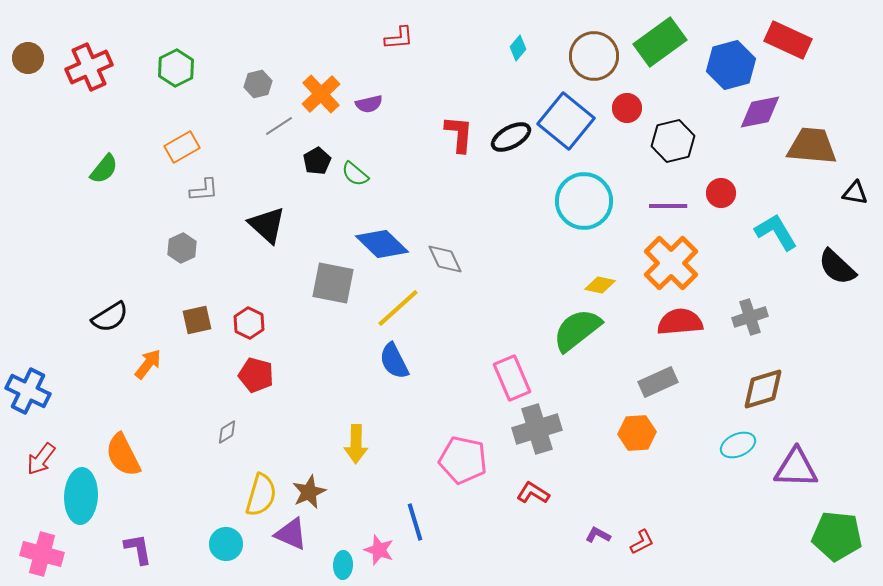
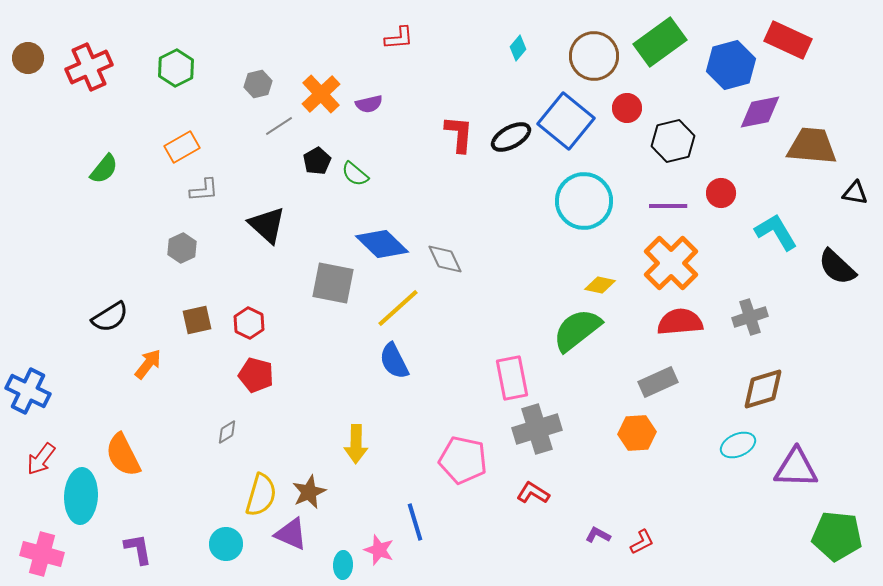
pink rectangle at (512, 378): rotated 12 degrees clockwise
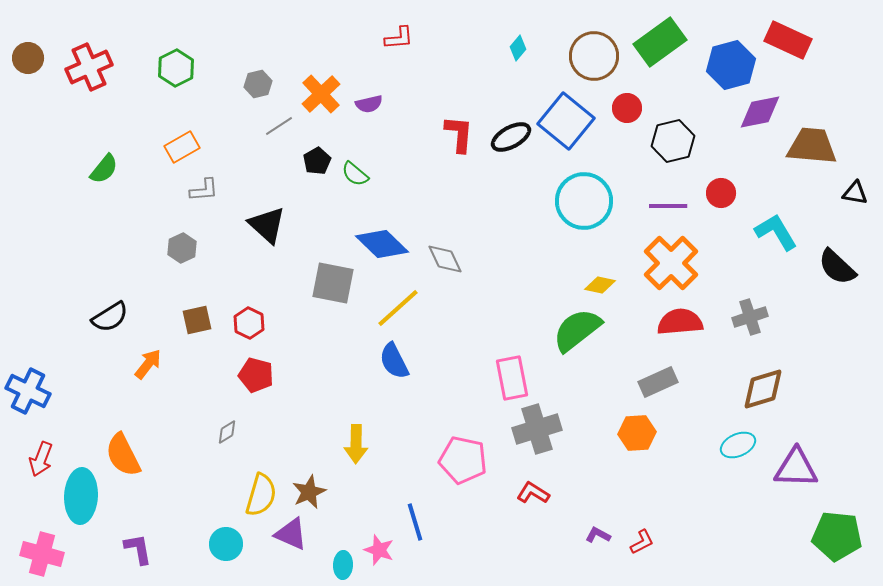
red arrow at (41, 459): rotated 16 degrees counterclockwise
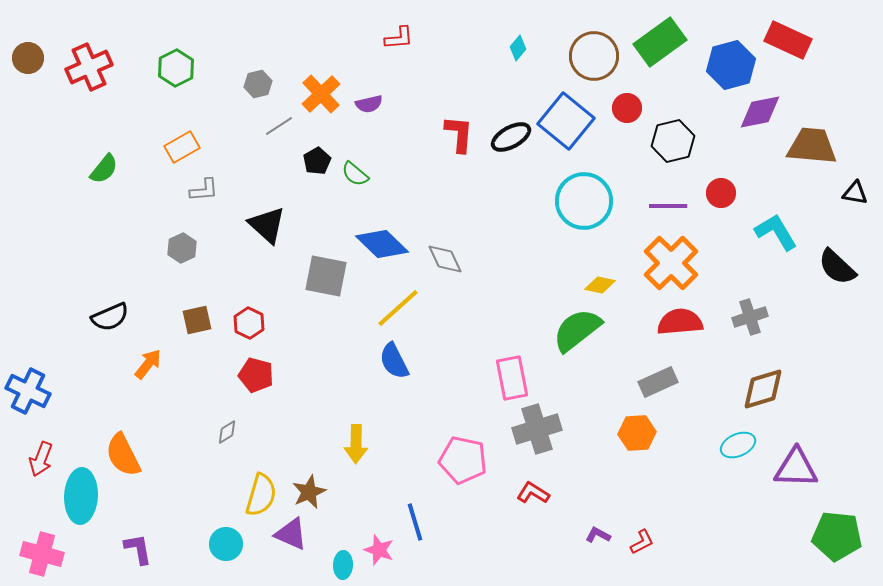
gray square at (333, 283): moved 7 px left, 7 px up
black semicircle at (110, 317): rotated 9 degrees clockwise
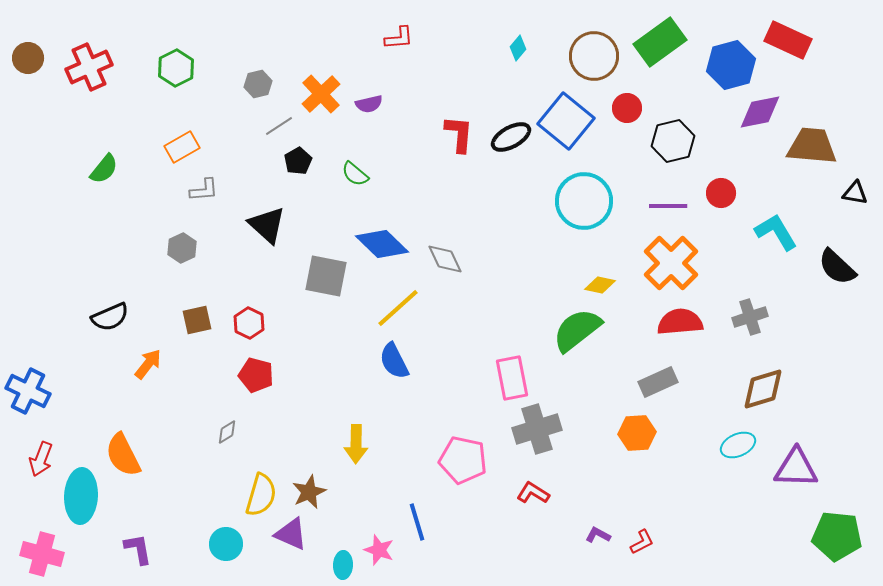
black pentagon at (317, 161): moved 19 px left
blue line at (415, 522): moved 2 px right
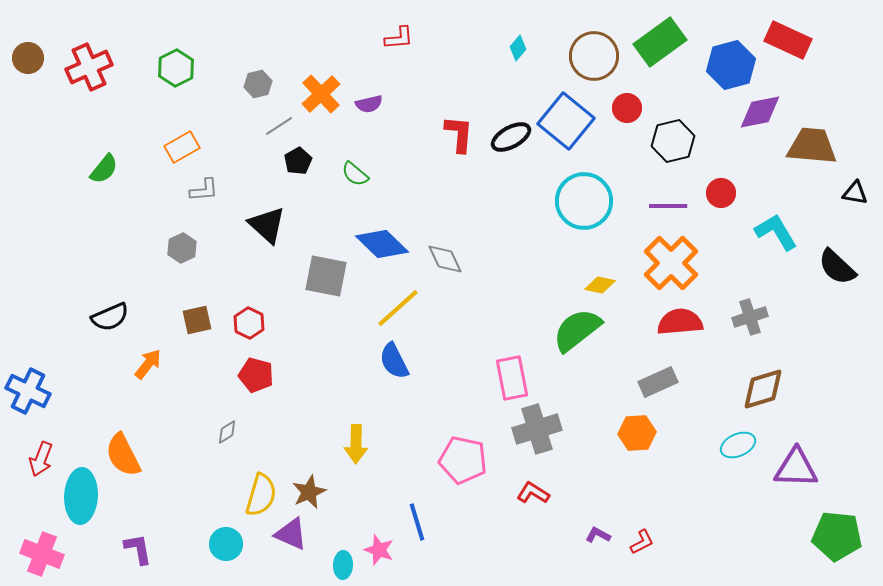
pink cross at (42, 554): rotated 6 degrees clockwise
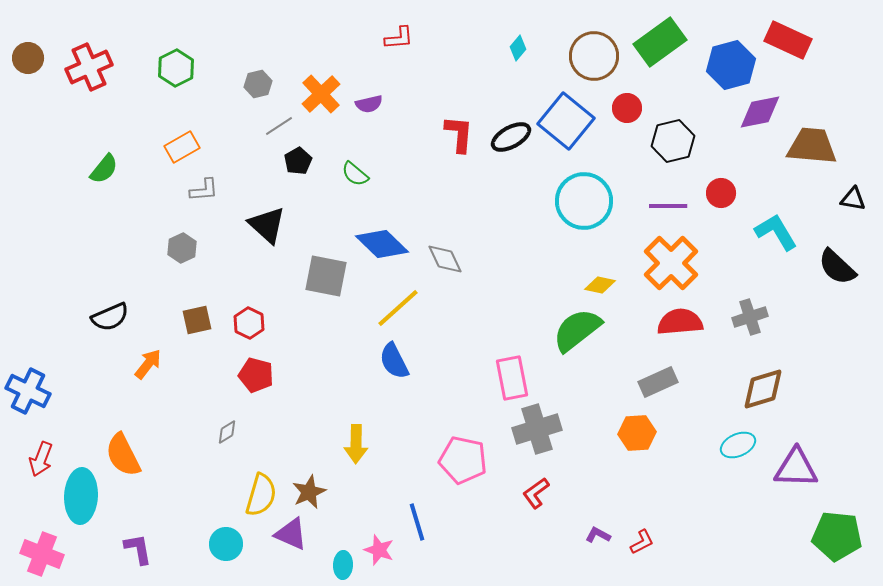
black triangle at (855, 193): moved 2 px left, 6 px down
red L-shape at (533, 493): moved 3 px right; rotated 68 degrees counterclockwise
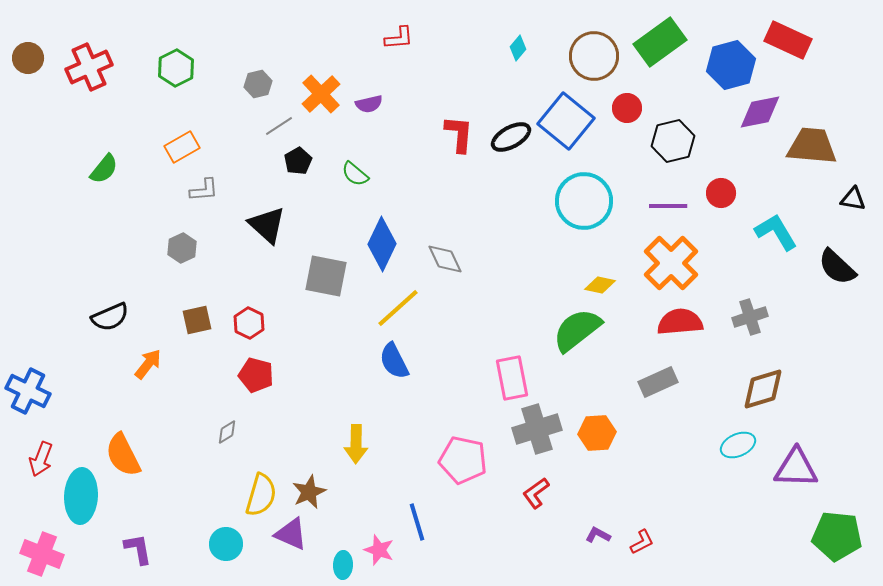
blue diamond at (382, 244): rotated 72 degrees clockwise
orange hexagon at (637, 433): moved 40 px left
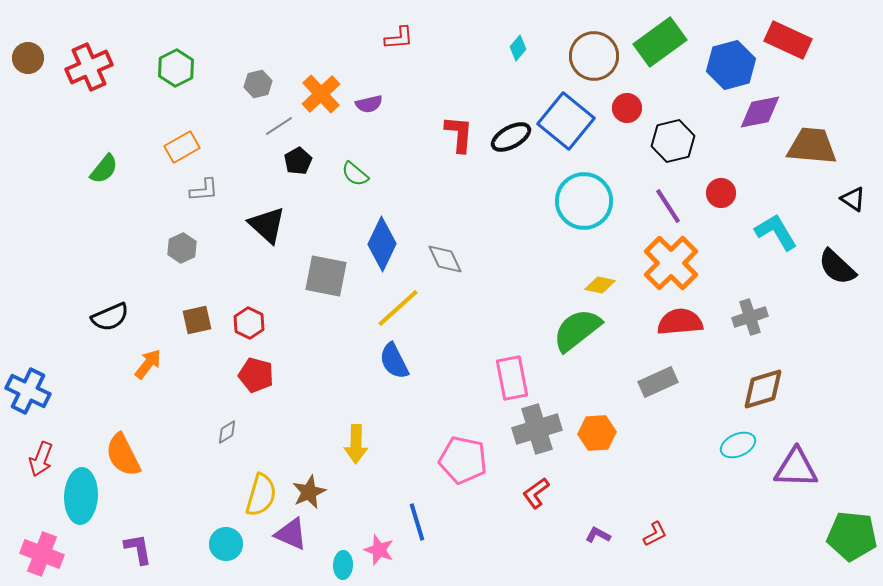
black triangle at (853, 199): rotated 24 degrees clockwise
purple line at (668, 206): rotated 57 degrees clockwise
green pentagon at (837, 536): moved 15 px right
red L-shape at (642, 542): moved 13 px right, 8 px up
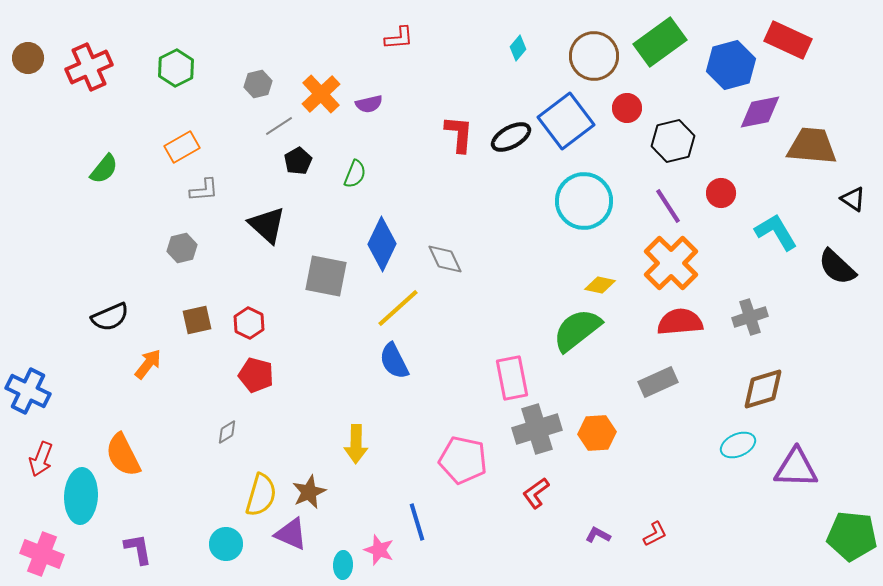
blue square at (566, 121): rotated 14 degrees clockwise
green semicircle at (355, 174): rotated 108 degrees counterclockwise
gray hexagon at (182, 248): rotated 12 degrees clockwise
